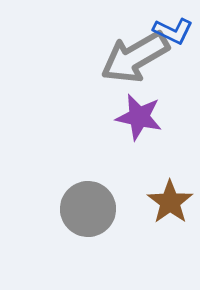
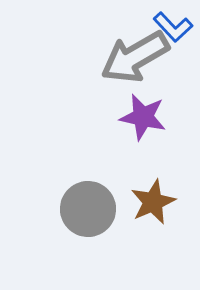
blue L-shape: moved 4 px up; rotated 21 degrees clockwise
purple star: moved 4 px right
brown star: moved 17 px left; rotated 12 degrees clockwise
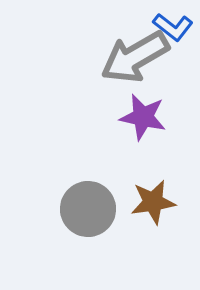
blue L-shape: rotated 9 degrees counterclockwise
brown star: rotated 15 degrees clockwise
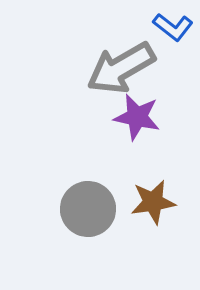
gray arrow: moved 14 px left, 11 px down
purple star: moved 6 px left
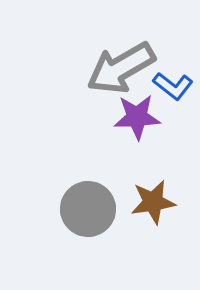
blue L-shape: moved 59 px down
purple star: rotated 15 degrees counterclockwise
